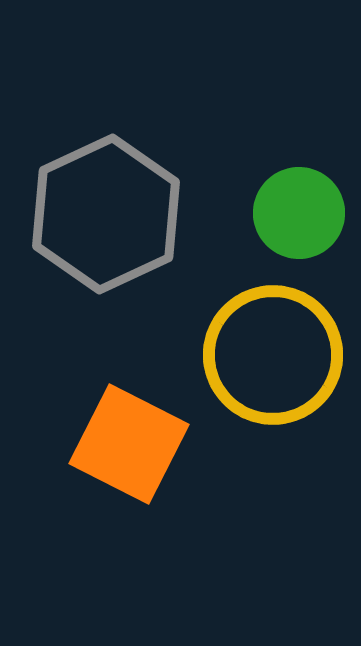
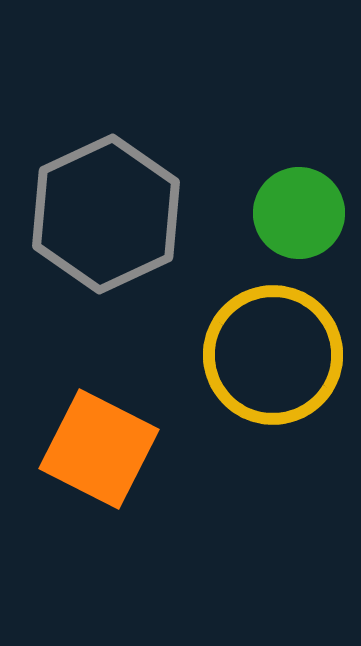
orange square: moved 30 px left, 5 px down
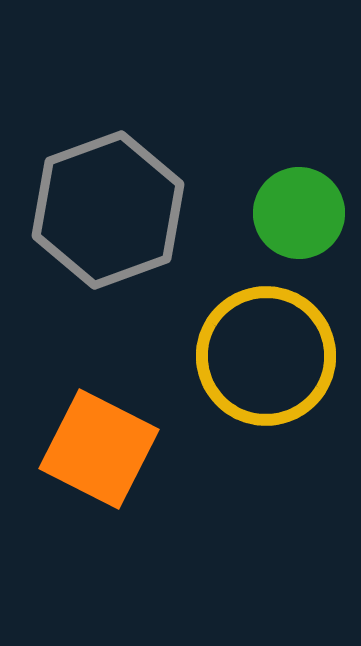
gray hexagon: moved 2 px right, 4 px up; rotated 5 degrees clockwise
yellow circle: moved 7 px left, 1 px down
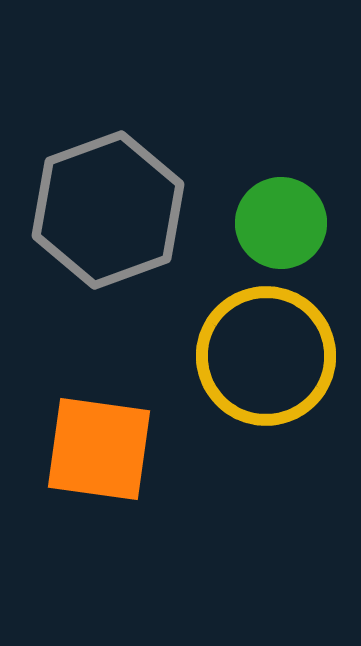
green circle: moved 18 px left, 10 px down
orange square: rotated 19 degrees counterclockwise
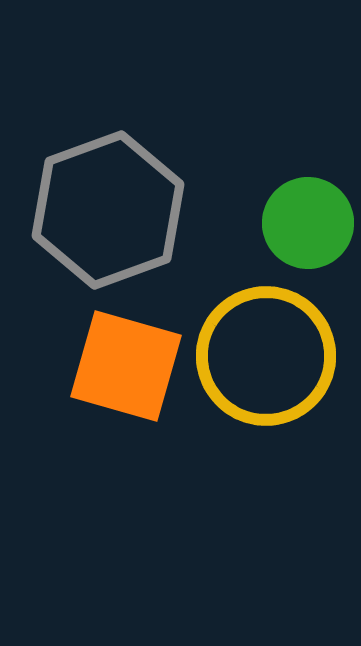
green circle: moved 27 px right
orange square: moved 27 px right, 83 px up; rotated 8 degrees clockwise
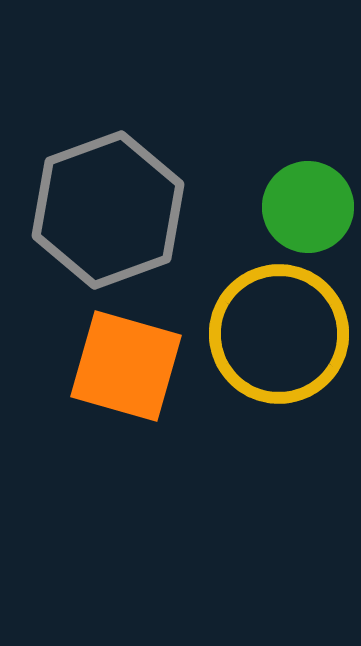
green circle: moved 16 px up
yellow circle: moved 13 px right, 22 px up
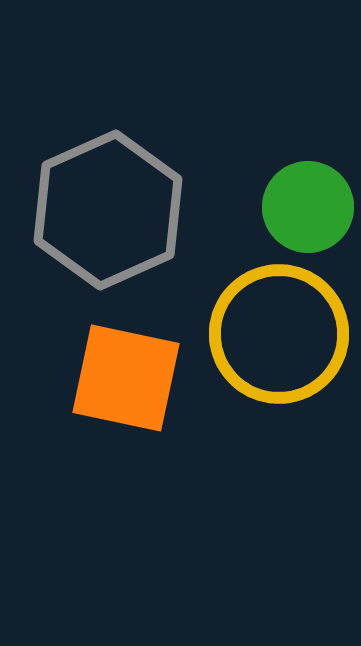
gray hexagon: rotated 4 degrees counterclockwise
orange square: moved 12 px down; rotated 4 degrees counterclockwise
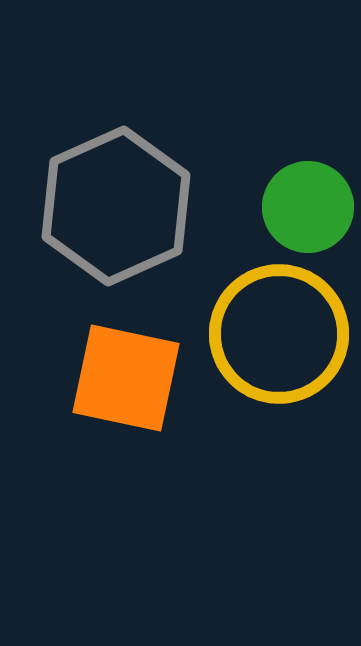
gray hexagon: moved 8 px right, 4 px up
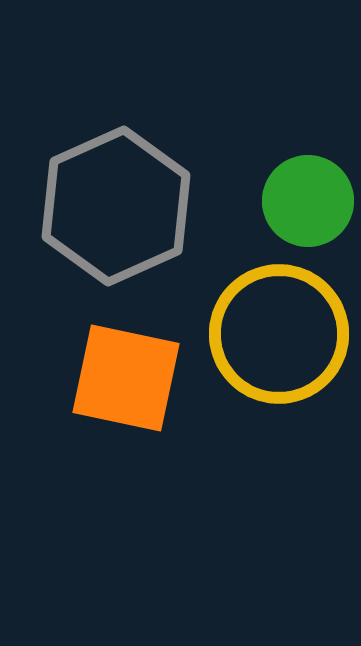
green circle: moved 6 px up
